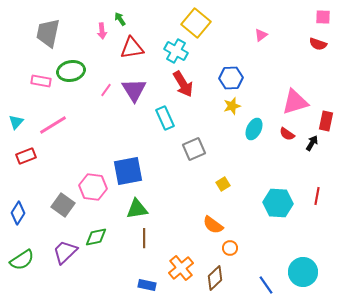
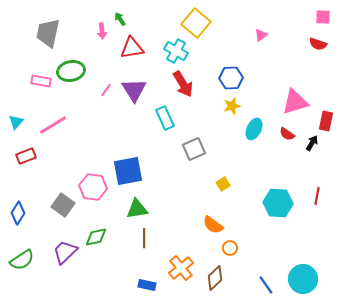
cyan circle at (303, 272): moved 7 px down
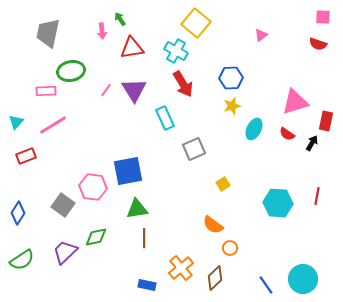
pink rectangle at (41, 81): moved 5 px right, 10 px down; rotated 12 degrees counterclockwise
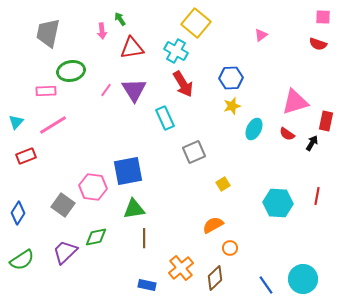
gray square at (194, 149): moved 3 px down
green triangle at (137, 209): moved 3 px left
orange semicircle at (213, 225): rotated 115 degrees clockwise
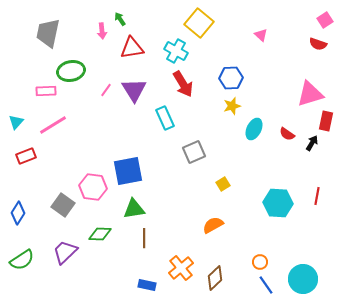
pink square at (323, 17): moved 2 px right, 3 px down; rotated 35 degrees counterclockwise
yellow square at (196, 23): moved 3 px right
pink triangle at (261, 35): rotated 40 degrees counterclockwise
pink triangle at (295, 102): moved 15 px right, 8 px up
green diamond at (96, 237): moved 4 px right, 3 px up; rotated 15 degrees clockwise
orange circle at (230, 248): moved 30 px right, 14 px down
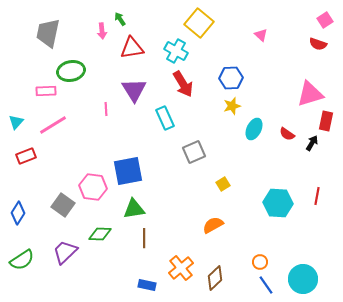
pink line at (106, 90): moved 19 px down; rotated 40 degrees counterclockwise
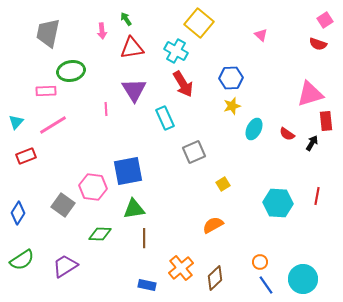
green arrow at (120, 19): moved 6 px right
red rectangle at (326, 121): rotated 18 degrees counterclockwise
purple trapezoid at (65, 252): moved 14 px down; rotated 12 degrees clockwise
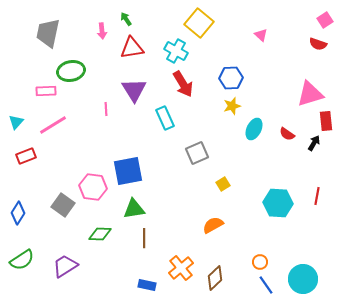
black arrow at (312, 143): moved 2 px right
gray square at (194, 152): moved 3 px right, 1 px down
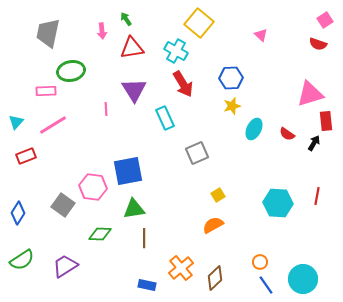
yellow square at (223, 184): moved 5 px left, 11 px down
